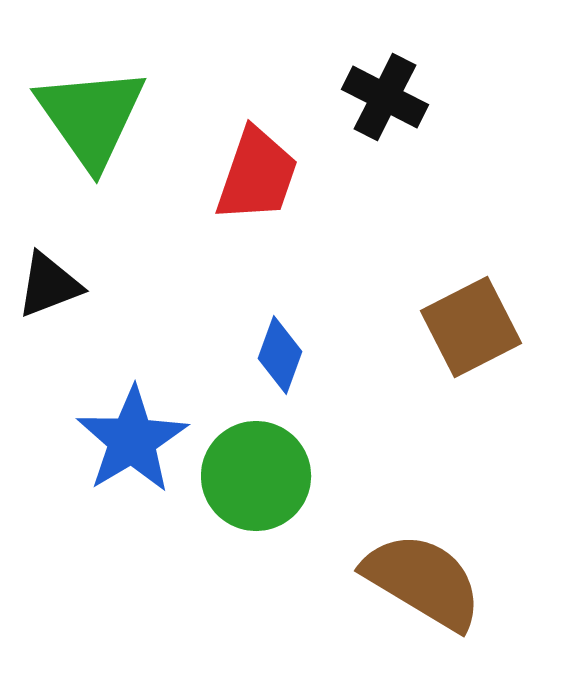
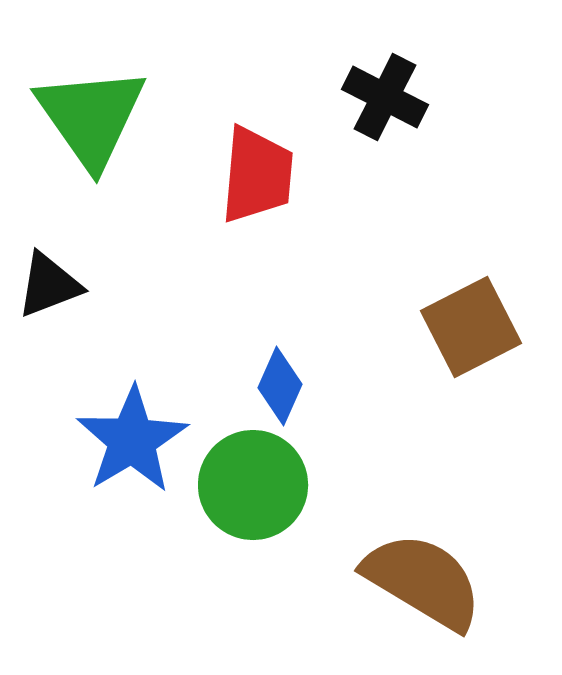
red trapezoid: rotated 14 degrees counterclockwise
blue diamond: moved 31 px down; rotated 4 degrees clockwise
green circle: moved 3 px left, 9 px down
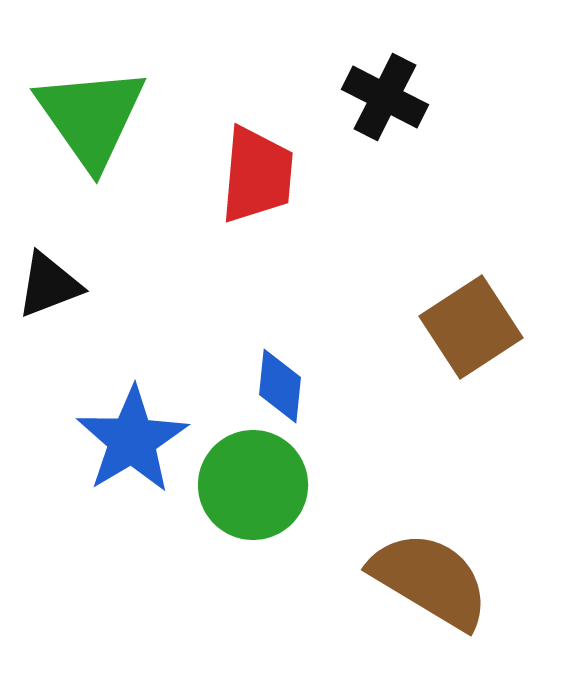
brown square: rotated 6 degrees counterclockwise
blue diamond: rotated 18 degrees counterclockwise
brown semicircle: moved 7 px right, 1 px up
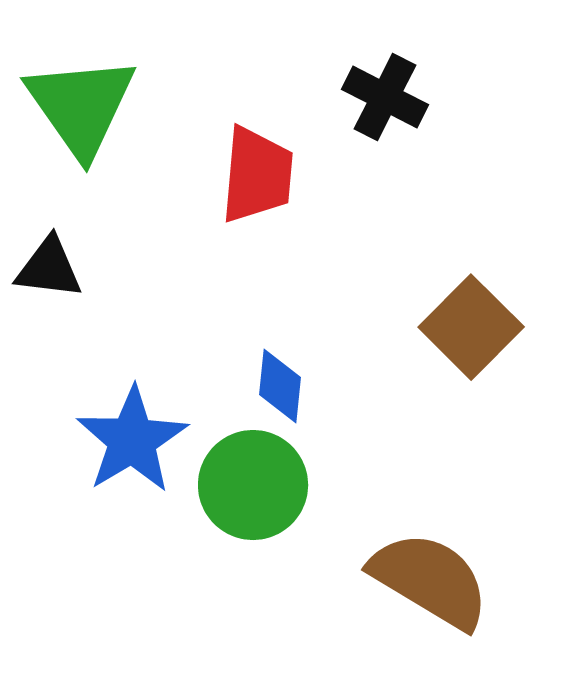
green triangle: moved 10 px left, 11 px up
black triangle: moved 17 px up; rotated 28 degrees clockwise
brown square: rotated 12 degrees counterclockwise
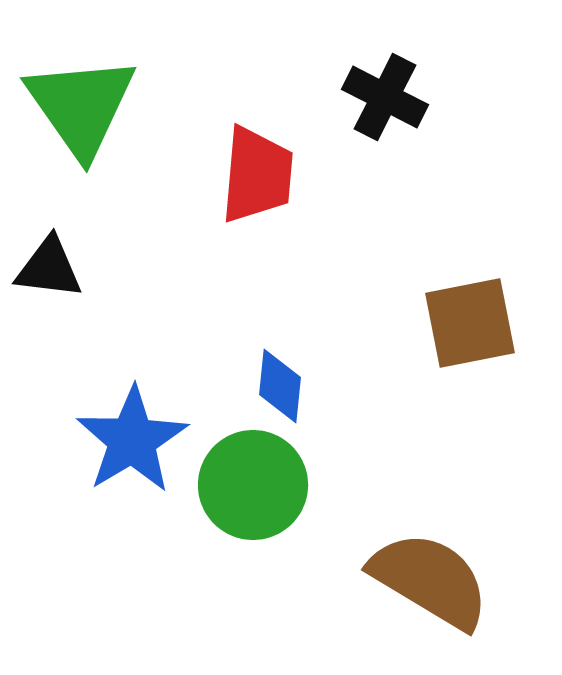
brown square: moved 1 px left, 4 px up; rotated 34 degrees clockwise
